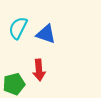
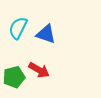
red arrow: rotated 55 degrees counterclockwise
green pentagon: moved 7 px up
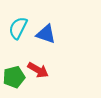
red arrow: moved 1 px left
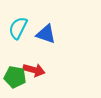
red arrow: moved 4 px left; rotated 15 degrees counterclockwise
green pentagon: moved 1 px right; rotated 25 degrees clockwise
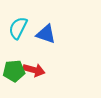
green pentagon: moved 1 px left, 6 px up; rotated 15 degrees counterclockwise
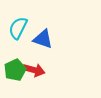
blue triangle: moved 3 px left, 5 px down
green pentagon: moved 1 px right, 1 px up; rotated 20 degrees counterclockwise
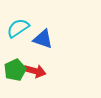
cyan semicircle: rotated 30 degrees clockwise
red arrow: moved 1 px right, 1 px down
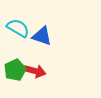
cyan semicircle: rotated 65 degrees clockwise
blue triangle: moved 1 px left, 3 px up
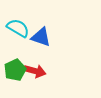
blue triangle: moved 1 px left, 1 px down
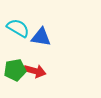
blue triangle: rotated 10 degrees counterclockwise
green pentagon: rotated 15 degrees clockwise
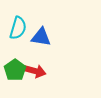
cyan semicircle: rotated 75 degrees clockwise
green pentagon: rotated 25 degrees counterclockwise
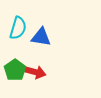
red arrow: moved 1 px down
